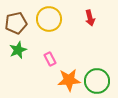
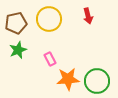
red arrow: moved 2 px left, 2 px up
orange star: moved 1 px left, 1 px up
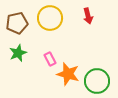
yellow circle: moved 1 px right, 1 px up
brown pentagon: moved 1 px right
green star: moved 3 px down
orange star: moved 5 px up; rotated 20 degrees clockwise
